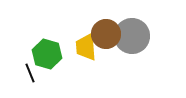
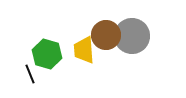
brown circle: moved 1 px down
yellow trapezoid: moved 2 px left, 3 px down
black line: moved 1 px down
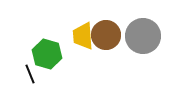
gray circle: moved 11 px right
yellow trapezoid: moved 1 px left, 14 px up
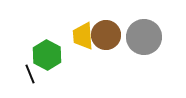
gray circle: moved 1 px right, 1 px down
green hexagon: moved 1 px down; rotated 12 degrees clockwise
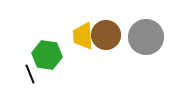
gray circle: moved 2 px right
green hexagon: rotated 20 degrees counterclockwise
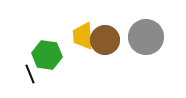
brown circle: moved 1 px left, 5 px down
